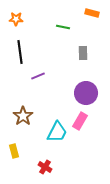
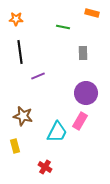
brown star: rotated 24 degrees counterclockwise
yellow rectangle: moved 1 px right, 5 px up
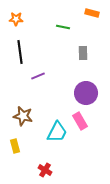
pink rectangle: rotated 60 degrees counterclockwise
red cross: moved 3 px down
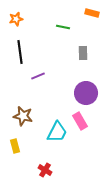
orange star: rotated 16 degrees counterclockwise
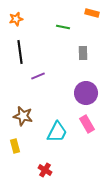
pink rectangle: moved 7 px right, 3 px down
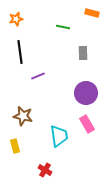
cyan trapezoid: moved 2 px right, 4 px down; rotated 35 degrees counterclockwise
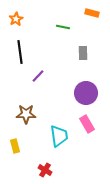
orange star: rotated 16 degrees counterclockwise
purple line: rotated 24 degrees counterclockwise
brown star: moved 3 px right, 2 px up; rotated 12 degrees counterclockwise
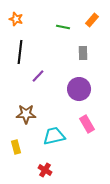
orange rectangle: moved 7 px down; rotated 64 degrees counterclockwise
orange star: rotated 24 degrees counterclockwise
black line: rotated 15 degrees clockwise
purple circle: moved 7 px left, 4 px up
cyan trapezoid: moved 5 px left; rotated 95 degrees counterclockwise
yellow rectangle: moved 1 px right, 1 px down
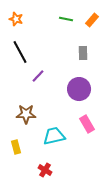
green line: moved 3 px right, 8 px up
black line: rotated 35 degrees counterclockwise
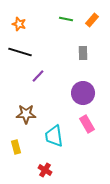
orange star: moved 3 px right, 5 px down
black line: rotated 45 degrees counterclockwise
purple circle: moved 4 px right, 4 px down
cyan trapezoid: rotated 85 degrees counterclockwise
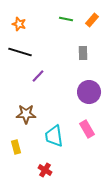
purple circle: moved 6 px right, 1 px up
pink rectangle: moved 5 px down
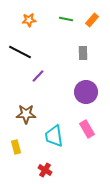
orange star: moved 10 px right, 4 px up; rotated 24 degrees counterclockwise
black line: rotated 10 degrees clockwise
purple circle: moved 3 px left
